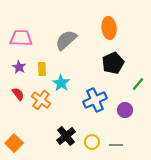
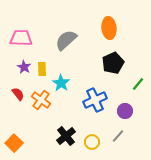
purple star: moved 5 px right
purple circle: moved 1 px down
gray line: moved 2 px right, 9 px up; rotated 48 degrees counterclockwise
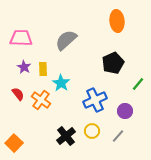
orange ellipse: moved 8 px right, 7 px up
yellow rectangle: moved 1 px right
yellow circle: moved 11 px up
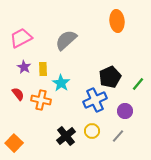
pink trapezoid: rotated 30 degrees counterclockwise
black pentagon: moved 3 px left, 14 px down
orange cross: rotated 24 degrees counterclockwise
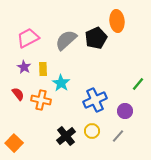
pink trapezoid: moved 7 px right
black pentagon: moved 14 px left, 39 px up
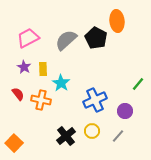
black pentagon: rotated 20 degrees counterclockwise
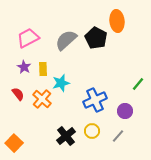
cyan star: rotated 24 degrees clockwise
orange cross: moved 1 px right, 1 px up; rotated 30 degrees clockwise
